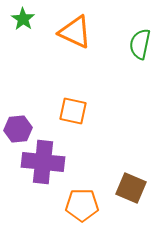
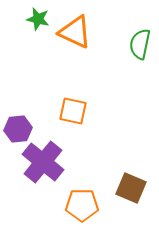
green star: moved 15 px right; rotated 20 degrees counterclockwise
purple cross: rotated 33 degrees clockwise
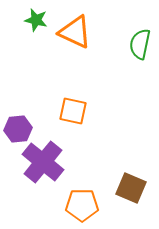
green star: moved 2 px left, 1 px down
